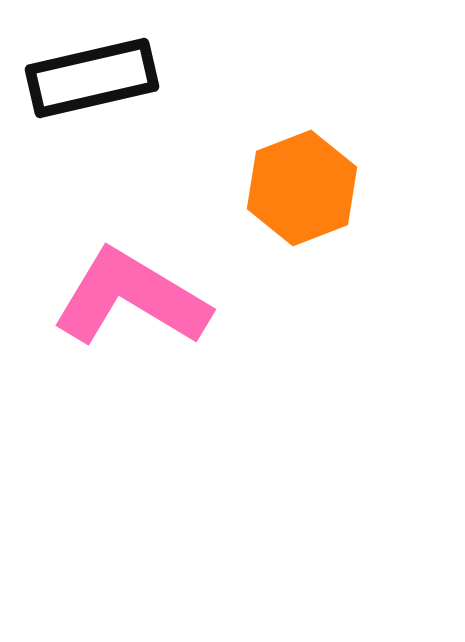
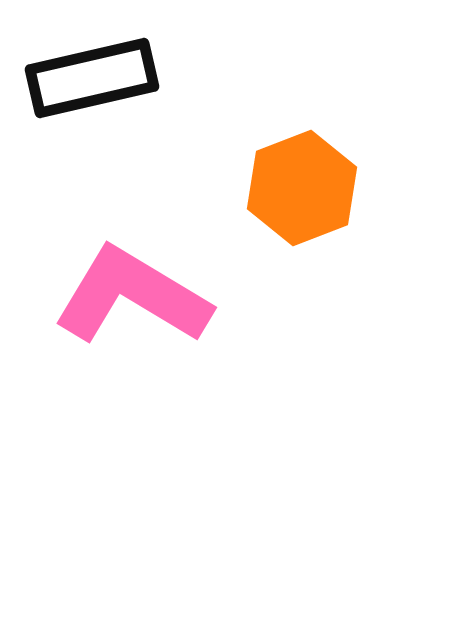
pink L-shape: moved 1 px right, 2 px up
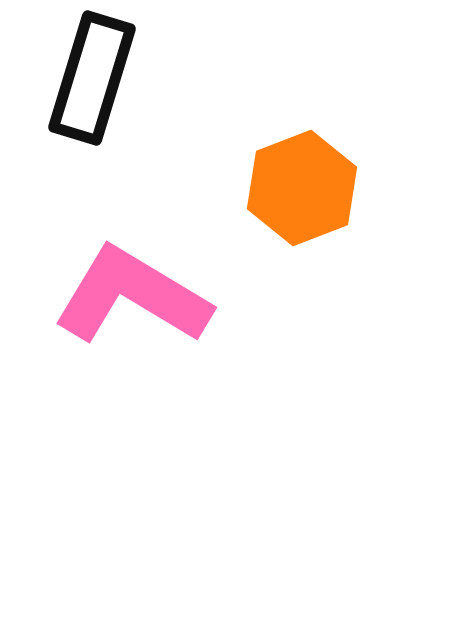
black rectangle: rotated 60 degrees counterclockwise
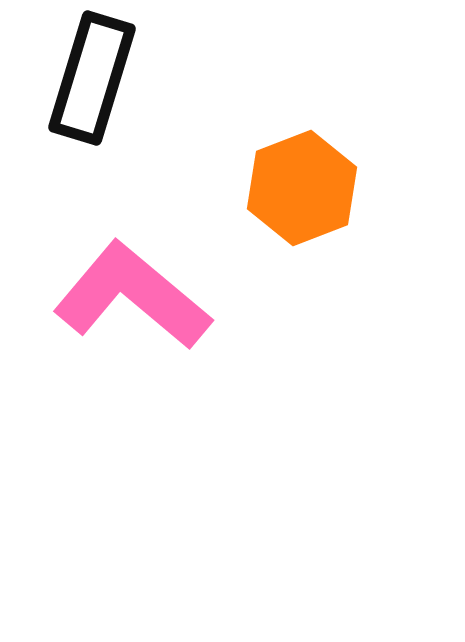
pink L-shape: rotated 9 degrees clockwise
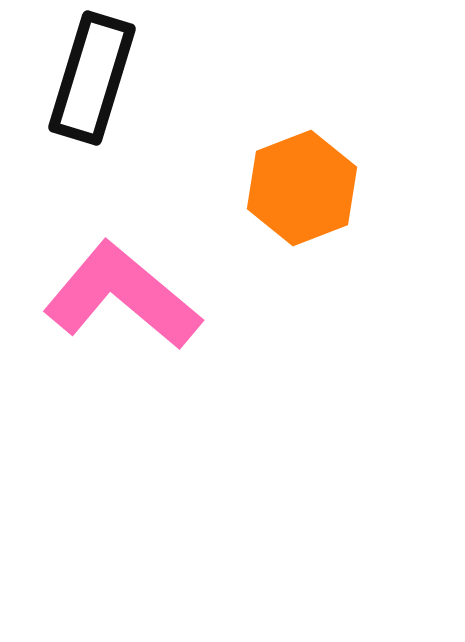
pink L-shape: moved 10 px left
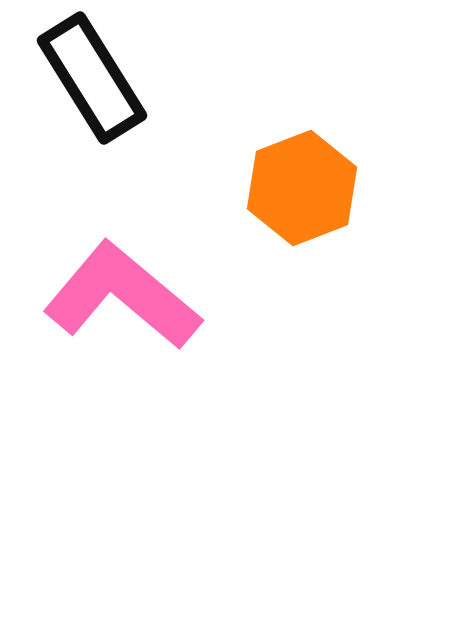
black rectangle: rotated 49 degrees counterclockwise
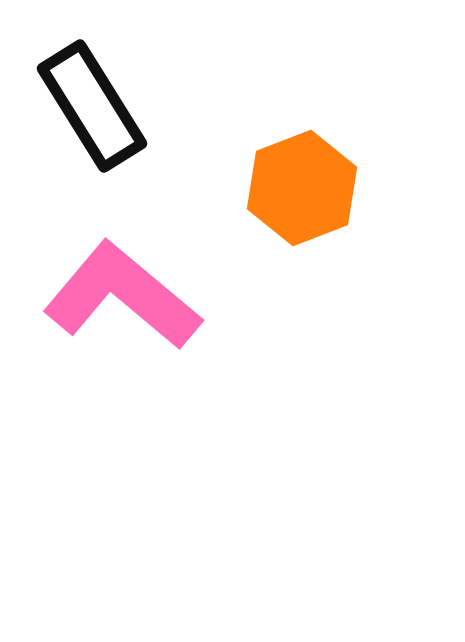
black rectangle: moved 28 px down
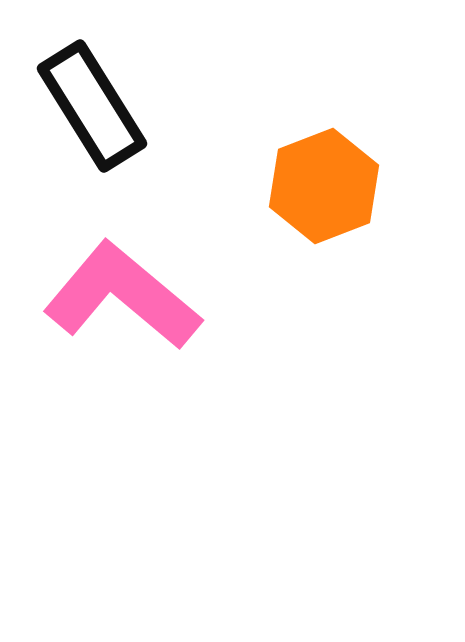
orange hexagon: moved 22 px right, 2 px up
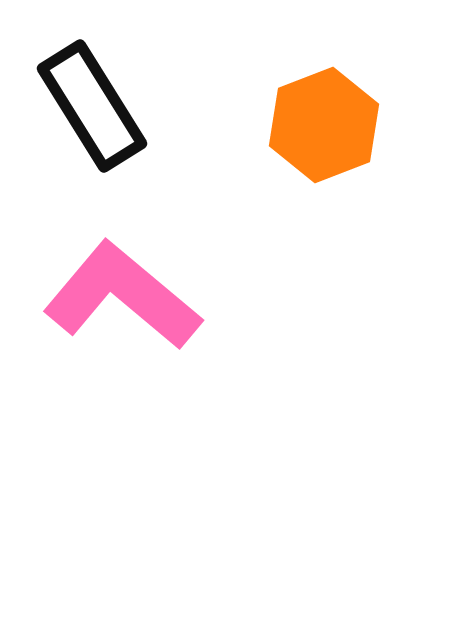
orange hexagon: moved 61 px up
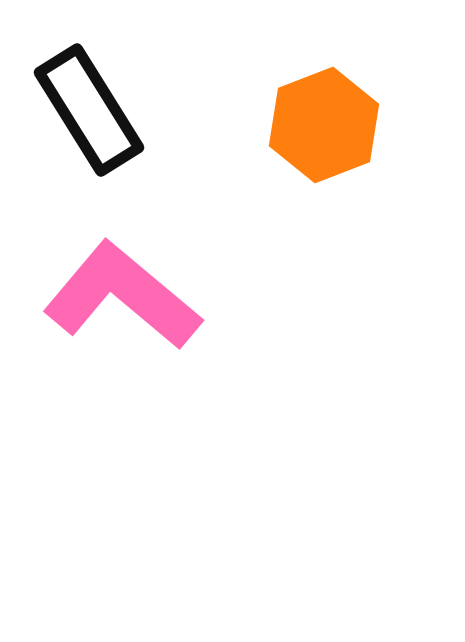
black rectangle: moved 3 px left, 4 px down
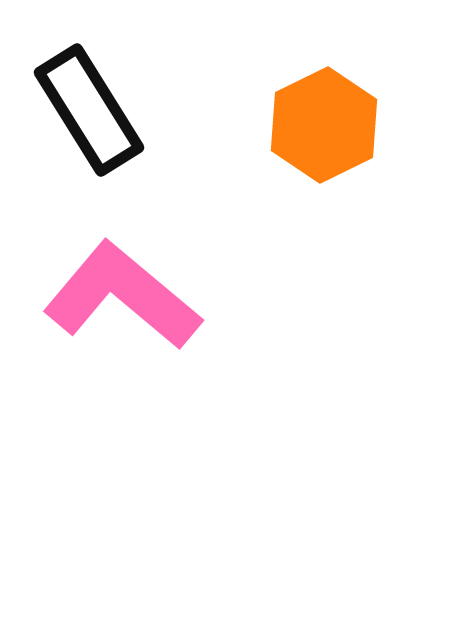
orange hexagon: rotated 5 degrees counterclockwise
